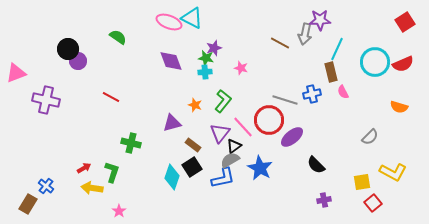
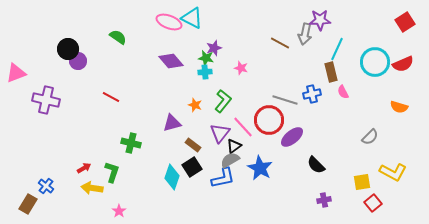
purple diamond at (171, 61): rotated 20 degrees counterclockwise
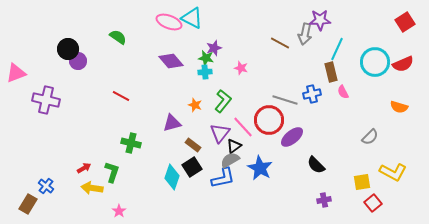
red line at (111, 97): moved 10 px right, 1 px up
